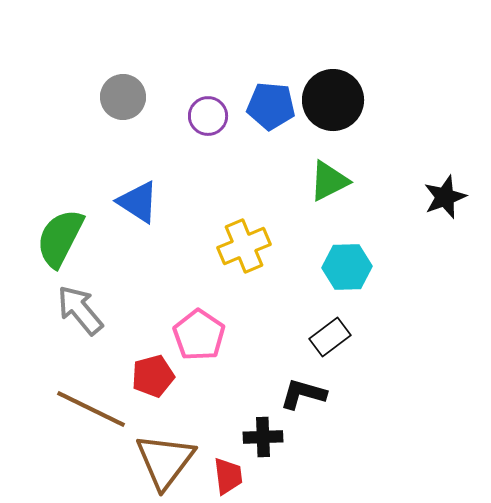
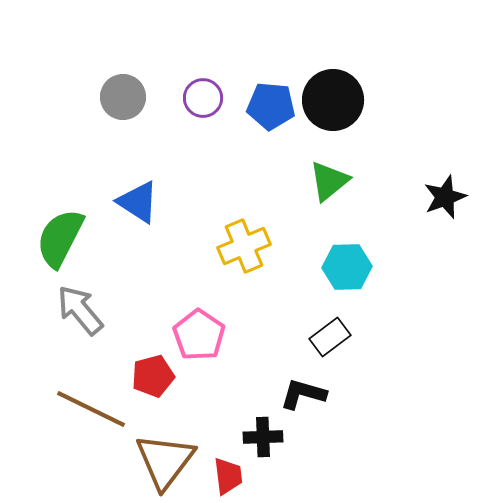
purple circle: moved 5 px left, 18 px up
green triangle: rotated 12 degrees counterclockwise
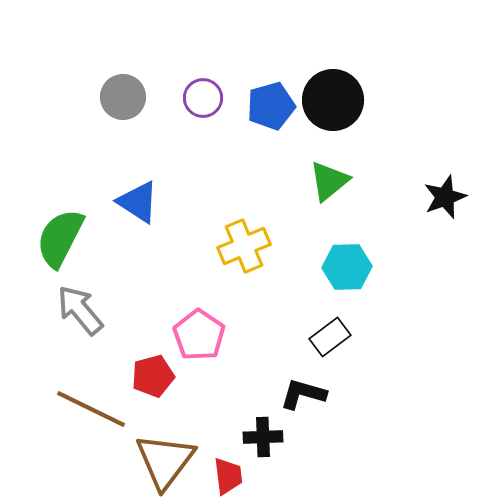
blue pentagon: rotated 21 degrees counterclockwise
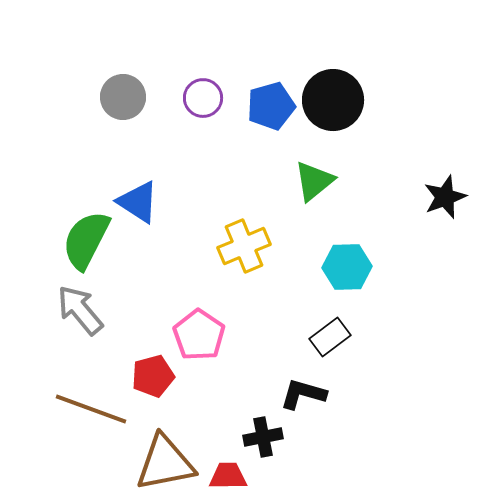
green triangle: moved 15 px left
green semicircle: moved 26 px right, 2 px down
brown line: rotated 6 degrees counterclockwise
black cross: rotated 9 degrees counterclockwise
brown triangle: moved 2 px down; rotated 42 degrees clockwise
red trapezoid: rotated 84 degrees counterclockwise
